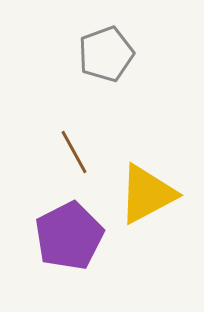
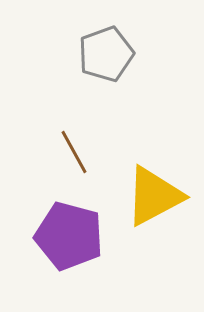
yellow triangle: moved 7 px right, 2 px down
purple pentagon: rotated 30 degrees counterclockwise
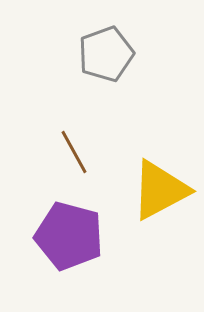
yellow triangle: moved 6 px right, 6 px up
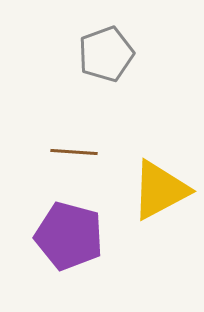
brown line: rotated 57 degrees counterclockwise
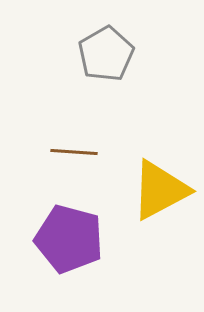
gray pentagon: rotated 10 degrees counterclockwise
purple pentagon: moved 3 px down
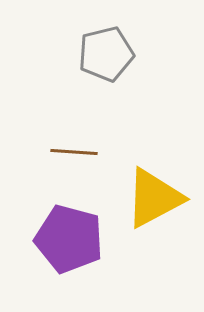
gray pentagon: rotated 16 degrees clockwise
yellow triangle: moved 6 px left, 8 px down
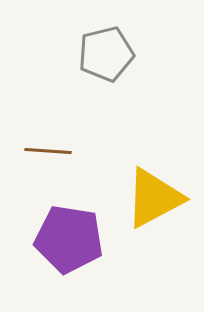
brown line: moved 26 px left, 1 px up
purple pentagon: rotated 6 degrees counterclockwise
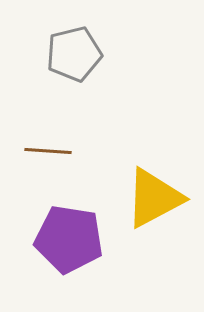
gray pentagon: moved 32 px left
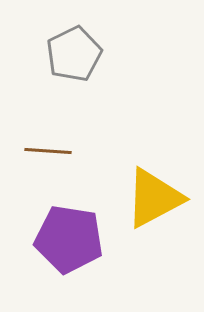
gray pentagon: rotated 12 degrees counterclockwise
